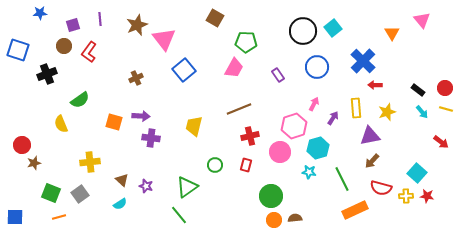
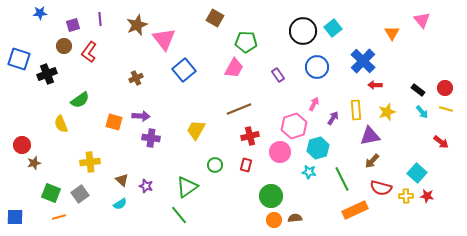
blue square at (18, 50): moved 1 px right, 9 px down
yellow rectangle at (356, 108): moved 2 px down
yellow trapezoid at (194, 126): moved 2 px right, 4 px down; rotated 15 degrees clockwise
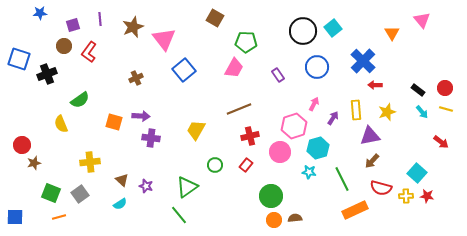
brown star at (137, 25): moved 4 px left, 2 px down
red rectangle at (246, 165): rotated 24 degrees clockwise
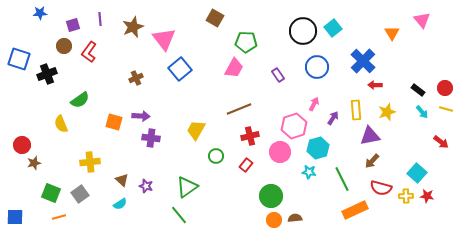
blue square at (184, 70): moved 4 px left, 1 px up
green circle at (215, 165): moved 1 px right, 9 px up
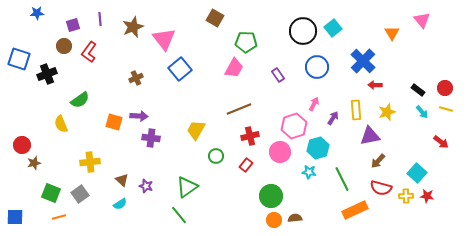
blue star at (40, 13): moved 3 px left
purple arrow at (141, 116): moved 2 px left
brown arrow at (372, 161): moved 6 px right
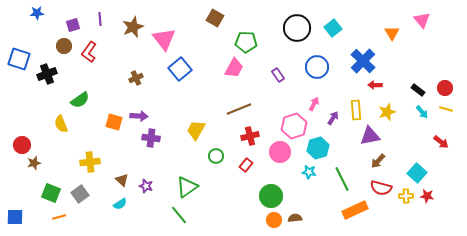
black circle at (303, 31): moved 6 px left, 3 px up
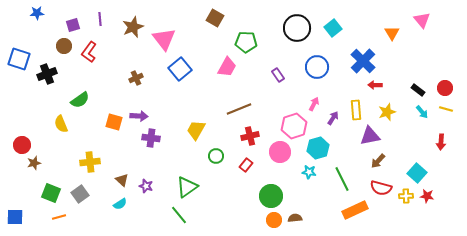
pink trapezoid at (234, 68): moved 7 px left, 1 px up
red arrow at (441, 142): rotated 56 degrees clockwise
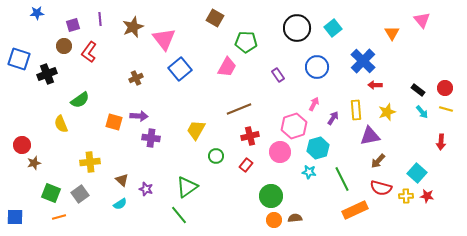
purple star at (146, 186): moved 3 px down
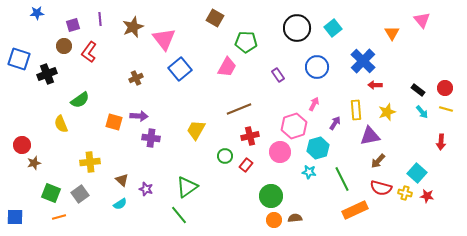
purple arrow at (333, 118): moved 2 px right, 5 px down
green circle at (216, 156): moved 9 px right
yellow cross at (406, 196): moved 1 px left, 3 px up; rotated 16 degrees clockwise
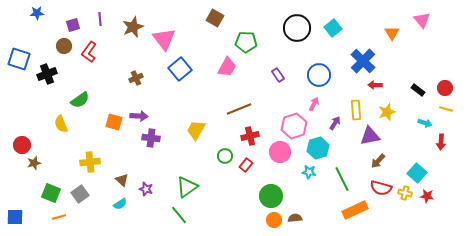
blue circle at (317, 67): moved 2 px right, 8 px down
cyan arrow at (422, 112): moved 3 px right, 11 px down; rotated 32 degrees counterclockwise
